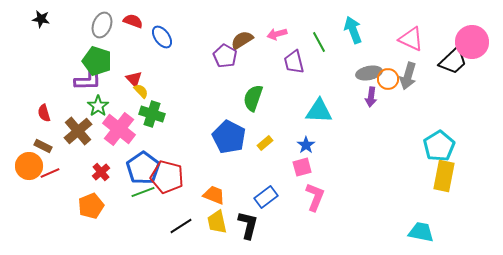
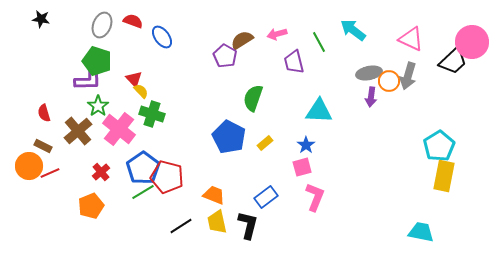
cyan arrow at (353, 30): rotated 32 degrees counterclockwise
orange circle at (388, 79): moved 1 px right, 2 px down
green line at (143, 192): rotated 10 degrees counterclockwise
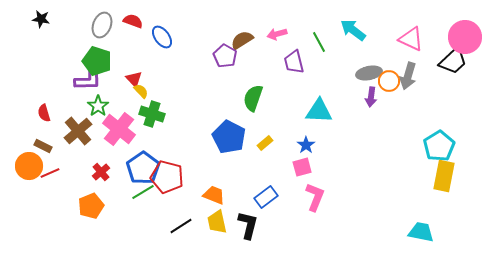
pink circle at (472, 42): moved 7 px left, 5 px up
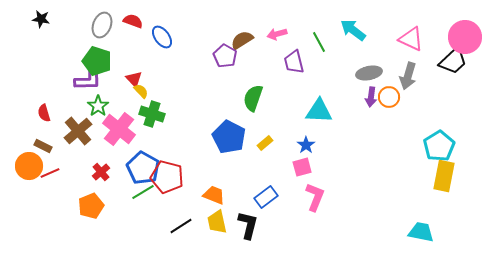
orange circle at (389, 81): moved 16 px down
blue pentagon at (143, 168): rotated 8 degrees counterclockwise
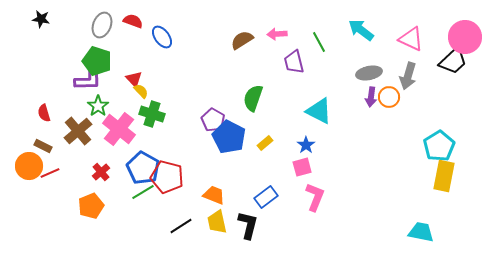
cyan arrow at (353, 30): moved 8 px right
pink arrow at (277, 34): rotated 12 degrees clockwise
purple pentagon at (225, 56): moved 12 px left, 64 px down
cyan triangle at (319, 111): rotated 24 degrees clockwise
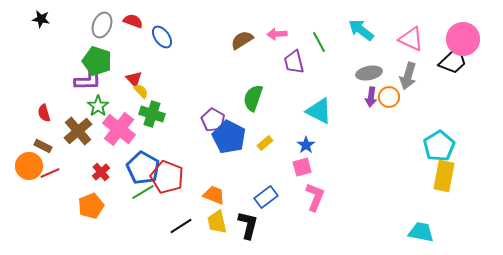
pink circle at (465, 37): moved 2 px left, 2 px down
red pentagon at (167, 177): rotated 8 degrees clockwise
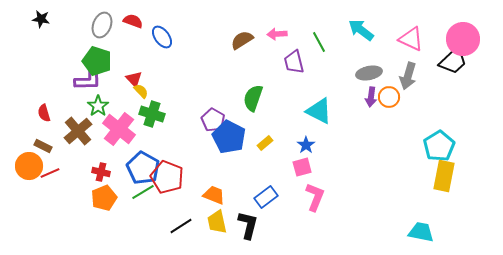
red cross at (101, 172): rotated 36 degrees counterclockwise
orange pentagon at (91, 206): moved 13 px right, 8 px up
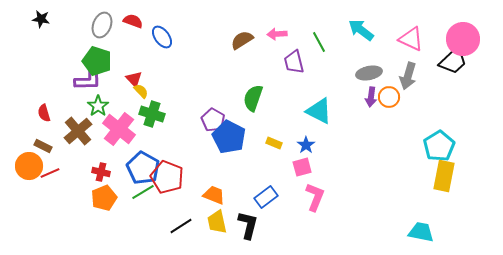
yellow rectangle at (265, 143): moved 9 px right; rotated 63 degrees clockwise
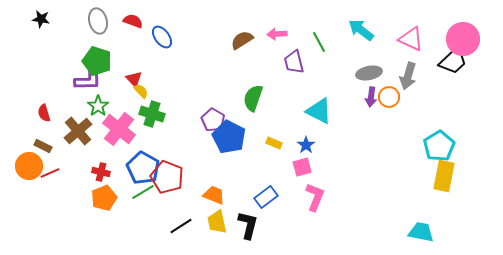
gray ellipse at (102, 25): moved 4 px left, 4 px up; rotated 35 degrees counterclockwise
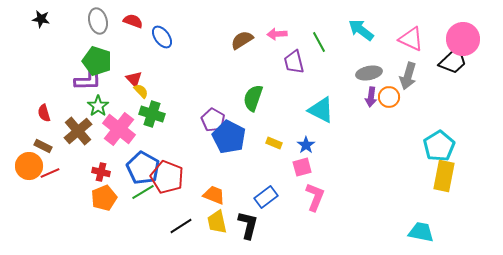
cyan triangle at (319, 111): moved 2 px right, 1 px up
